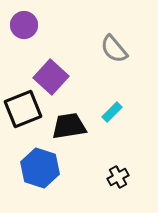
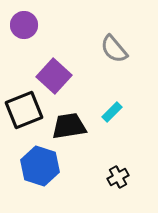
purple square: moved 3 px right, 1 px up
black square: moved 1 px right, 1 px down
blue hexagon: moved 2 px up
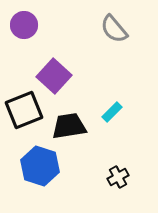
gray semicircle: moved 20 px up
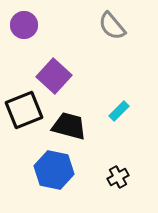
gray semicircle: moved 2 px left, 3 px up
cyan rectangle: moved 7 px right, 1 px up
black trapezoid: rotated 24 degrees clockwise
blue hexagon: moved 14 px right, 4 px down; rotated 6 degrees counterclockwise
